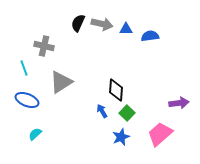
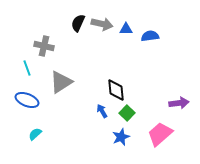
cyan line: moved 3 px right
black diamond: rotated 10 degrees counterclockwise
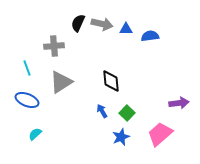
gray cross: moved 10 px right; rotated 18 degrees counterclockwise
black diamond: moved 5 px left, 9 px up
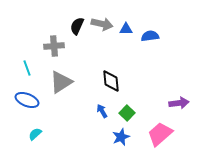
black semicircle: moved 1 px left, 3 px down
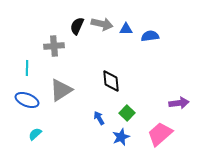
cyan line: rotated 21 degrees clockwise
gray triangle: moved 8 px down
blue arrow: moved 3 px left, 7 px down
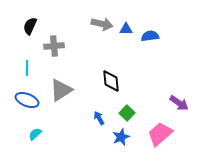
black semicircle: moved 47 px left
purple arrow: rotated 42 degrees clockwise
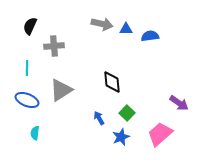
black diamond: moved 1 px right, 1 px down
cyan semicircle: moved 1 px up; rotated 40 degrees counterclockwise
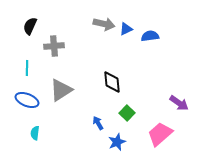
gray arrow: moved 2 px right
blue triangle: rotated 24 degrees counterclockwise
blue arrow: moved 1 px left, 5 px down
blue star: moved 4 px left, 5 px down
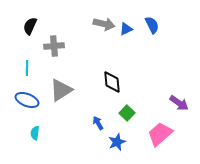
blue semicircle: moved 2 px right, 11 px up; rotated 72 degrees clockwise
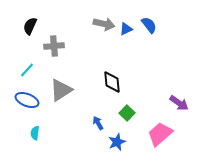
blue semicircle: moved 3 px left; rotated 12 degrees counterclockwise
cyan line: moved 2 px down; rotated 42 degrees clockwise
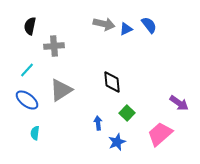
black semicircle: rotated 12 degrees counterclockwise
blue ellipse: rotated 15 degrees clockwise
blue arrow: rotated 24 degrees clockwise
